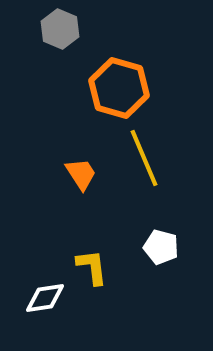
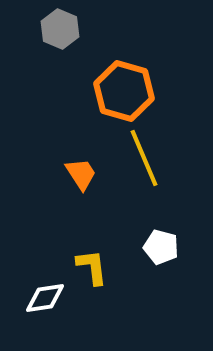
orange hexagon: moved 5 px right, 3 px down
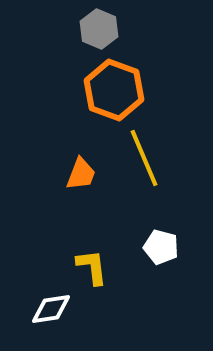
gray hexagon: moved 39 px right
orange hexagon: moved 10 px left, 1 px up; rotated 4 degrees clockwise
orange trapezoid: rotated 54 degrees clockwise
white diamond: moved 6 px right, 11 px down
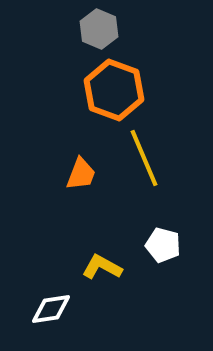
white pentagon: moved 2 px right, 2 px up
yellow L-shape: moved 10 px right; rotated 54 degrees counterclockwise
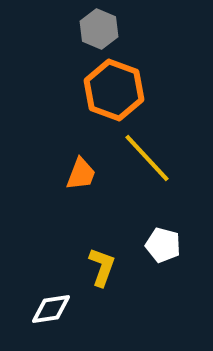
yellow line: moved 3 px right; rotated 20 degrees counterclockwise
yellow L-shape: rotated 81 degrees clockwise
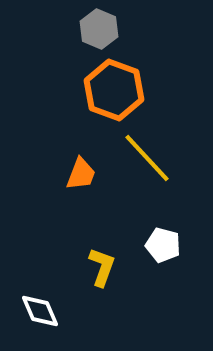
white diamond: moved 11 px left, 2 px down; rotated 75 degrees clockwise
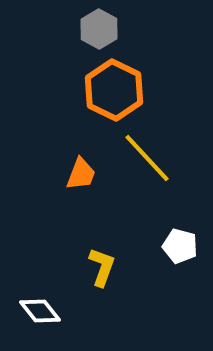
gray hexagon: rotated 6 degrees clockwise
orange hexagon: rotated 6 degrees clockwise
white pentagon: moved 17 px right, 1 px down
white diamond: rotated 15 degrees counterclockwise
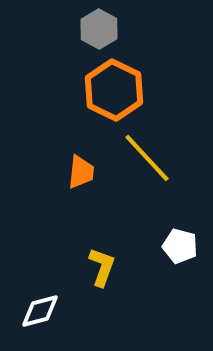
orange trapezoid: moved 2 px up; rotated 15 degrees counterclockwise
white diamond: rotated 66 degrees counterclockwise
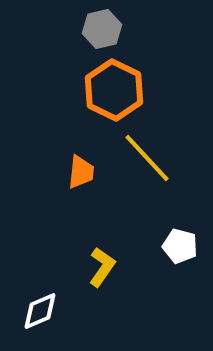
gray hexagon: moved 3 px right; rotated 18 degrees clockwise
yellow L-shape: rotated 15 degrees clockwise
white diamond: rotated 9 degrees counterclockwise
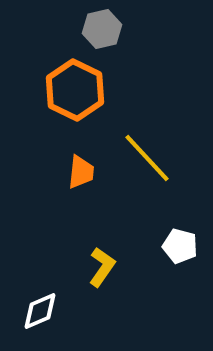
orange hexagon: moved 39 px left
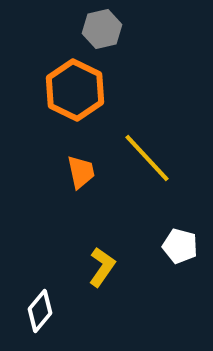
orange trapezoid: rotated 18 degrees counterclockwise
white diamond: rotated 27 degrees counterclockwise
